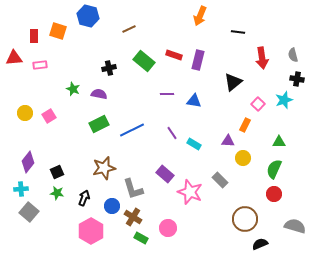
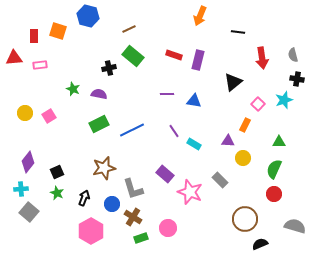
green rectangle at (144, 61): moved 11 px left, 5 px up
purple line at (172, 133): moved 2 px right, 2 px up
green star at (57, 193): rotated 16 degrees clockwise
blue circle at (112, 206): moved 2 px up
green rectangle at (141, 238): rotated 48 degrees counterclockwise
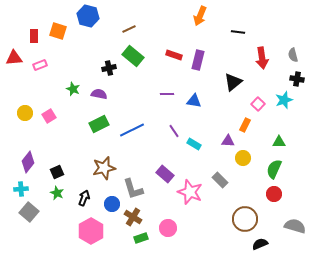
pink rectangle at (40, 65): rotated 16 degrees counterclockwise
